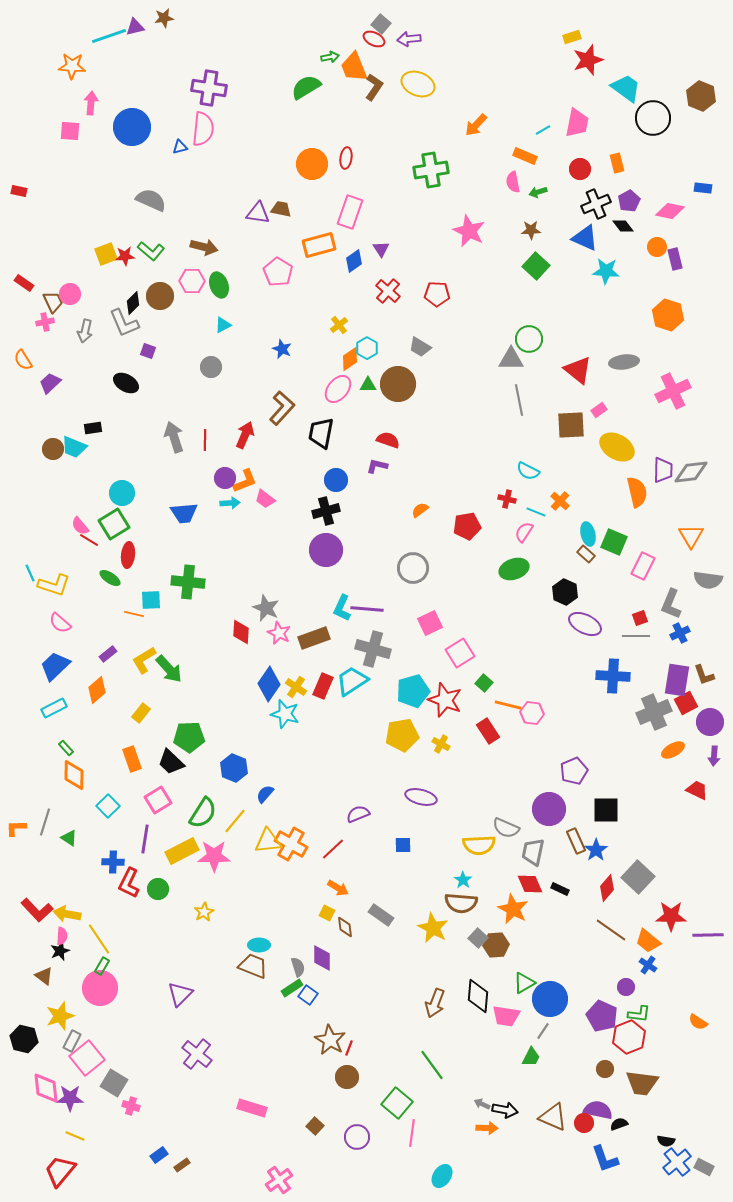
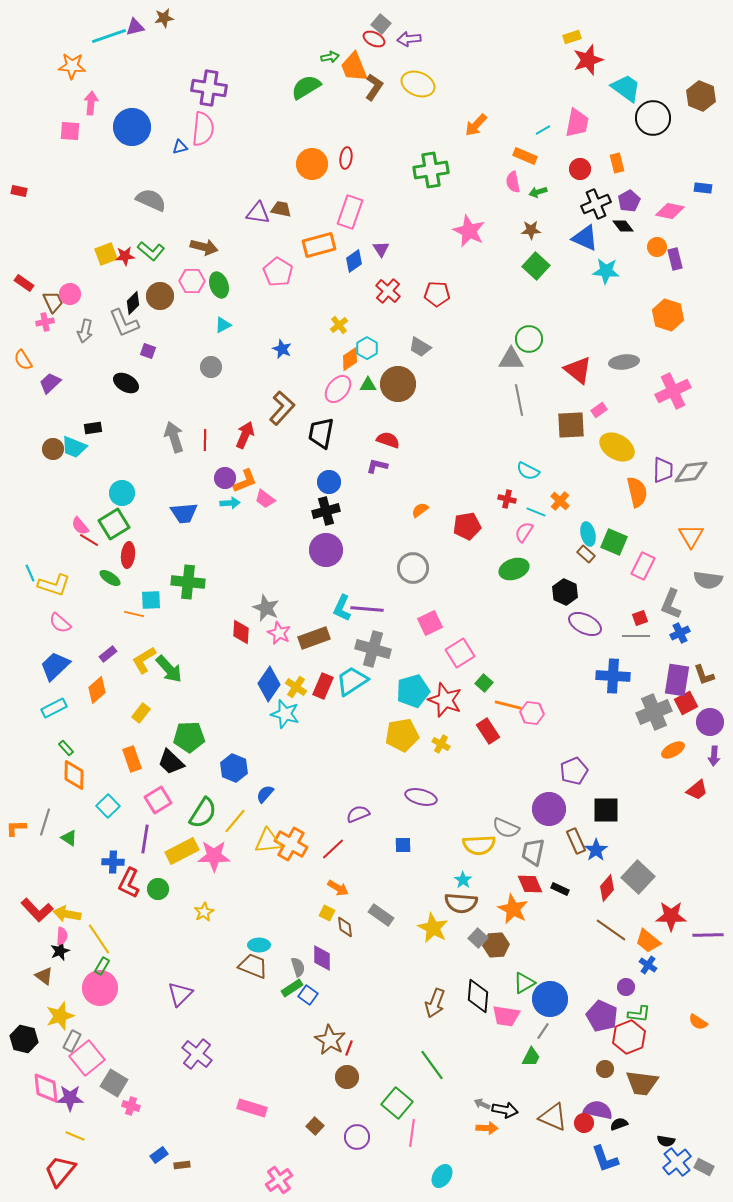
blue circle at (336, 480): moved 7 px left, 2 px down
red trapezoid at (697, 790): rotated 115 degrees clockwise
brown rectangle at (182, 1165): rotated 28 degrees clockwise
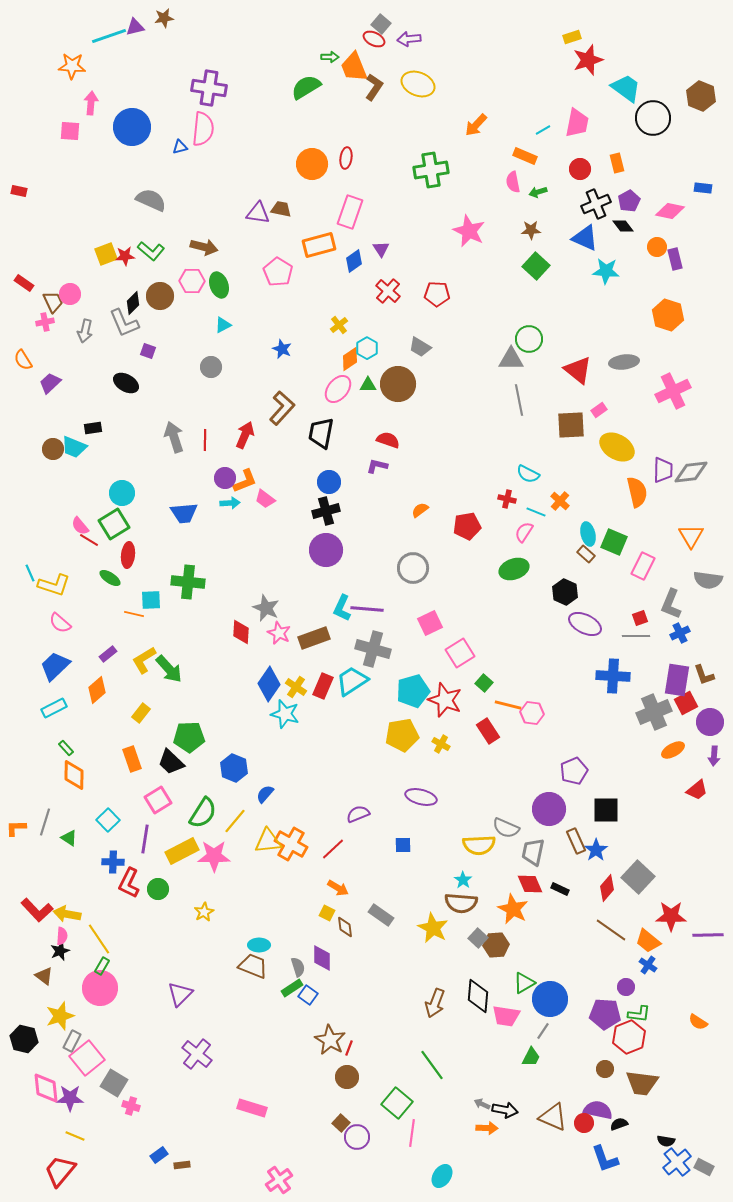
green arrow at (330, 57): rotated 12 degrees clockwise
cyan semicircle at (528, 471): moved 3 px down
cyan square at (108, 806): moved 14 px down
purple pentagon at (602, 1016): moved 3 px right, 2 px up; rotated 20 degrees counterclockwise
brown square at (315, 1126): moved 26 px right, 3 px up
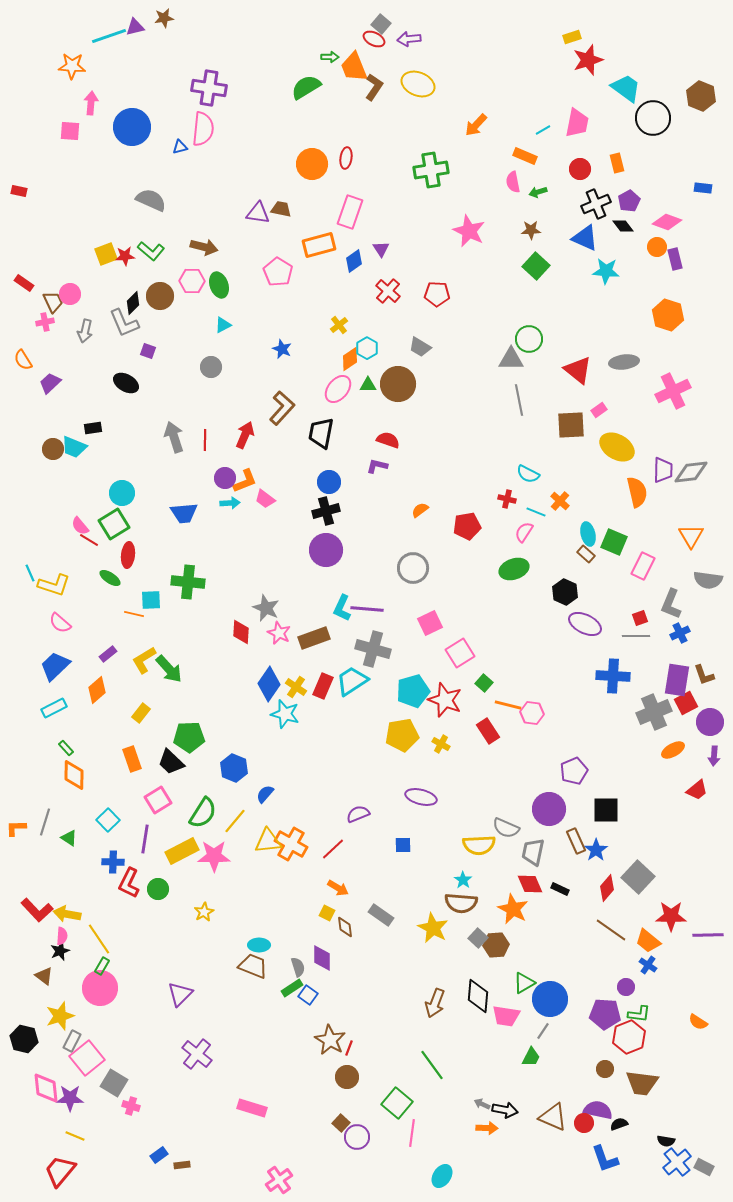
pink diamond at (670, 211): moved 3 px left, 11 px down; rotated 8 degrees clockwise
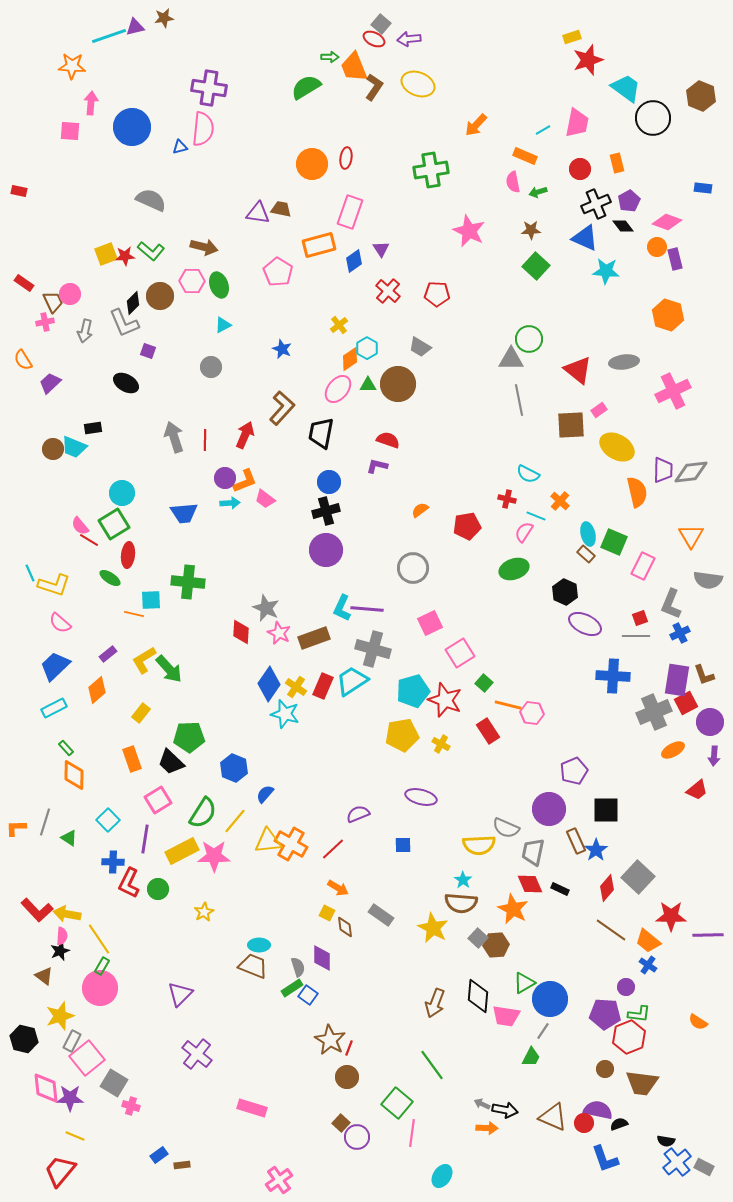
cyan line at (536, 512): moved 4 px down
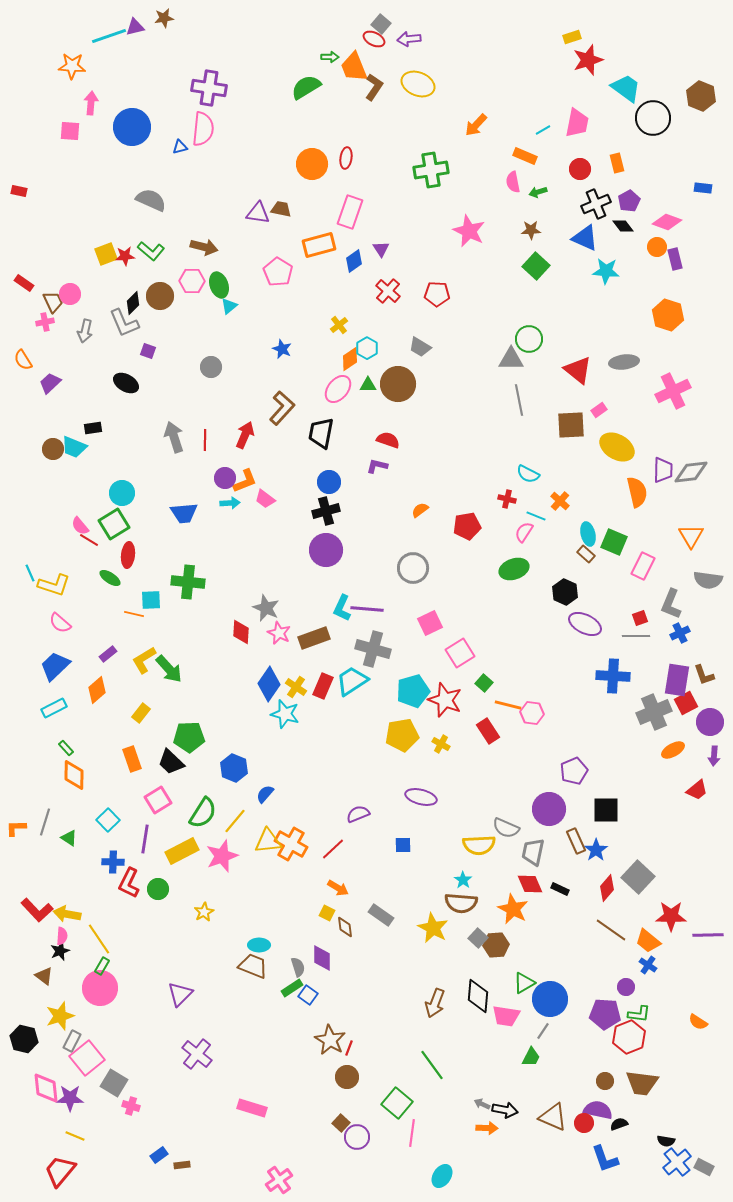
cyan triangle at (223, 325): moved 6 px right, 19 px up; rotated 12 degrees counterclockwise
pink star at (214, 856): moved 8 px right; rotated 20 degrees counterclockwise
brown circle at (605, 1069): moved 12 px down
